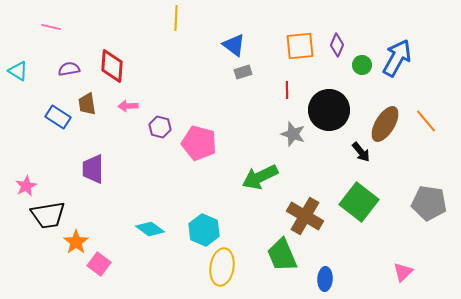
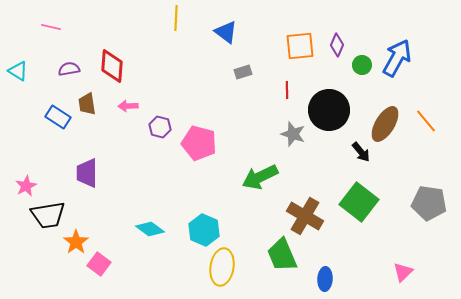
blue triangle: moved 8 px left, 13 px up
purple trapezoid: moved 6 px left, 4 px down
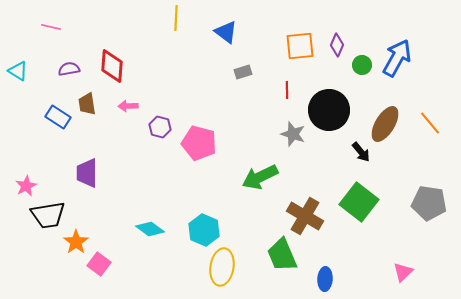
orange line: moved 4 px right, 2 px down
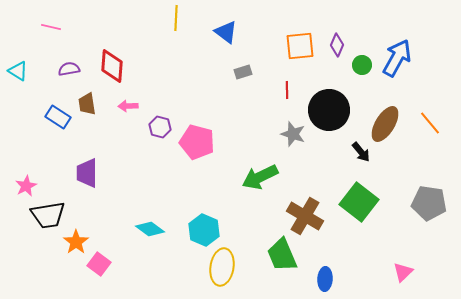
pink pentagon: moved 2 px left, 1 px up
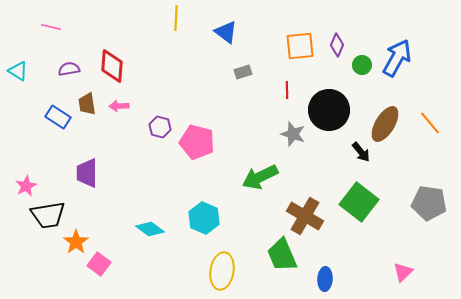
pink arrow: moved 9 px left
cyan hexagon: moved 12 px up
yellow ellipse: moved 4 px down
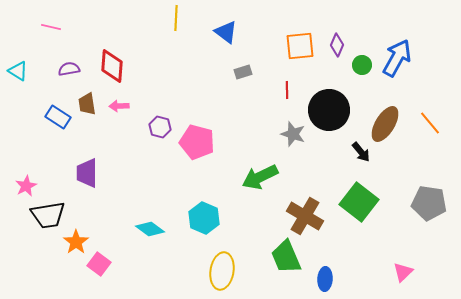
green trapezoid: moved 4 px right, 2 px down
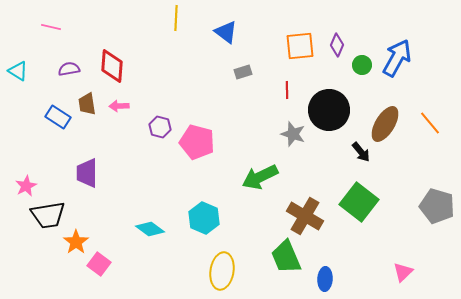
gray pentagon: moved 8 px right, 3 px down; rotated 8 degrees clockwise
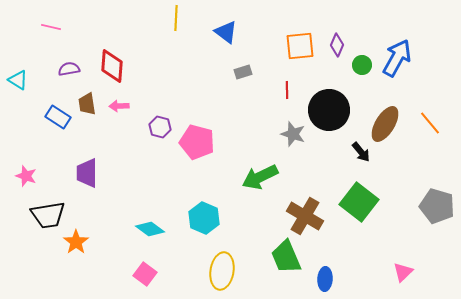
cyan triangle: moved 9 px down
pink star: moved 10 px up; rotated 25 degrees counterclockwise
pink square: moved 46 px right, 10 px down
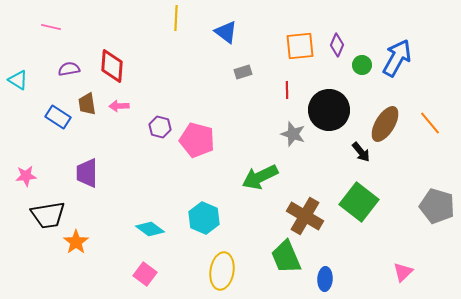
pink pentagon: moved 2 px up
pink star: rotated 25 degrees counterclockwise
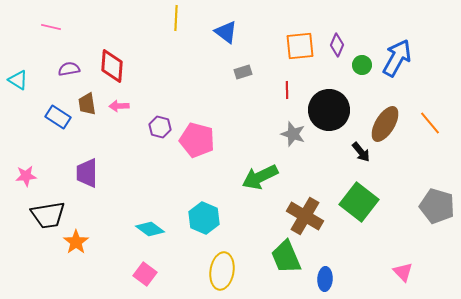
pink triangle: rotated 30 degrees counterclockwise
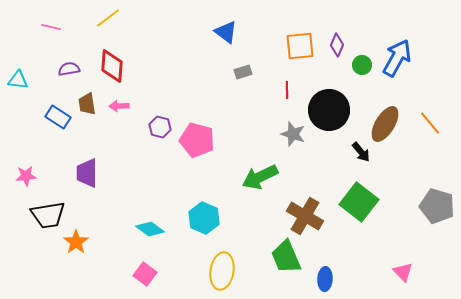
yellow line: moved 68 px left; rotated 50 degrees clockwise
cyan triangle: rotated 25 degrees counterclockwise
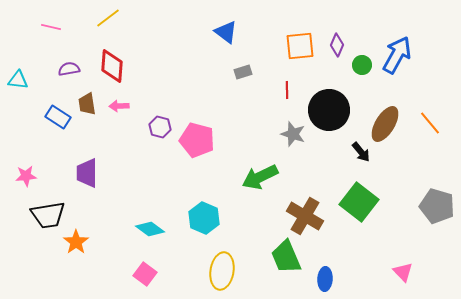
blue arrow: moved 3 px up
